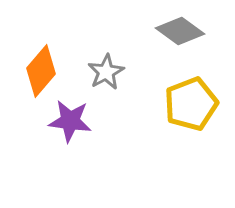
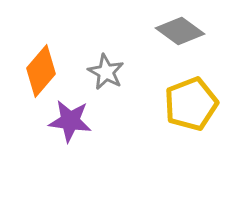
gray star: rotated 15 degrees counterclockwise
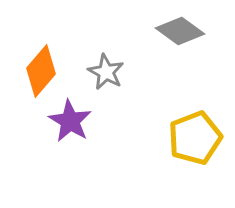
yellow pentagon: moved 4 px right, 34 px down
purple star: rotated 24 degrees clockwise
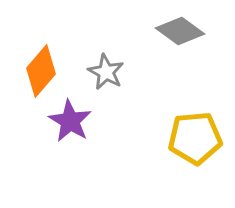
yellow pentagon: rotated 16 degrees clockwise
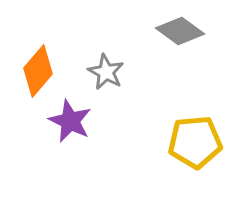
orange diamond: moved 3 px left
purple star: rotated 6 degrees counterclockwise
yellow pentagon: moved 4 px down
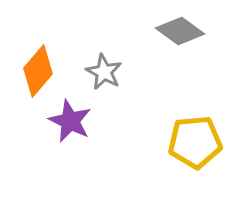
gray star: moved 2 px left
